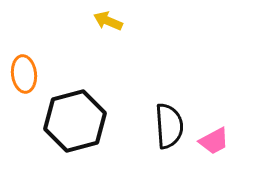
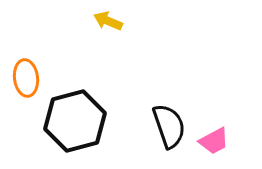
orange ellipse: moved 2 px right, 4 px down
black semicircle: rotated 15 degrees counterclockwise
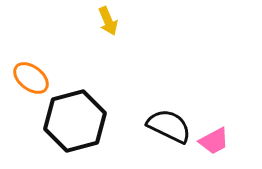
yellow arrow: rotated 136 degrees counterclockwise
orange ellipse: moved 5 px right; rotated 45 degrees counterclockwise
black semicircle: rotated 45 degrees counterclockwise
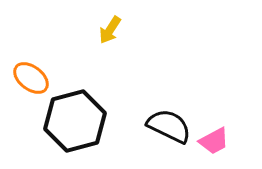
yellow arrow: moved 2 px right, 9 px down; rotated 56 degrees clockwise
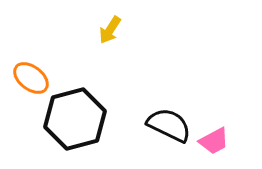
black hexagon: moved 2 px up
black semicircle: moved 1 px up
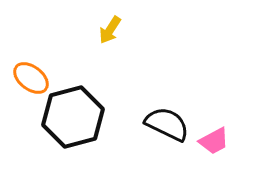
black hexagon: moved 2 px left, 2 px up
black semicircle: moved 2 px left, 1 px up
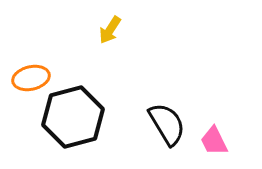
orange ellipse: rotated 51 degrees counterclockwise
black semicircle: rotated 33 degrees clockwise
pink trapezoid: rotated 92 degrees clockwise
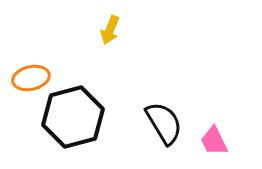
yellow arrow: rotated 12 degrees counterclockwise
black semicircle: moved 3 px left, 1 px up
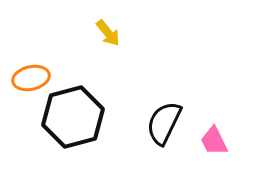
yellow arrow: moved 2 px left, 3 px down; rotated 60 degrees counterclockwise
black semicircle: rotated 123 degrees counterclockwise
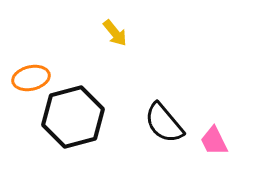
yellow arrow: moved 7 px right
black semicircle: rotated 66 degrees counterclockwise
